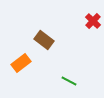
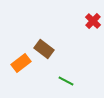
brown rectangle: moved 9 px down
green line: moved 3 px left
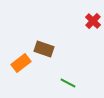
brown rectangle: rotated 18 degrees counterclockwise
green line: moved 2 px right, 2 px down
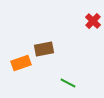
brown rectangle: rotated 30 degrees counterclockwise
orange rectangle: rotated 18 degrees clockwise
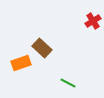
red cross: rotated 14 degrees clockwise
brown rectangle: moved 2 px left, 1 px up; rotated 54 degrees clockwise
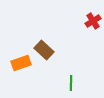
brown rectangle: moved 2 px right, 2 px down
green line: moved 3 px right; rotated 63 degrees clockwise
